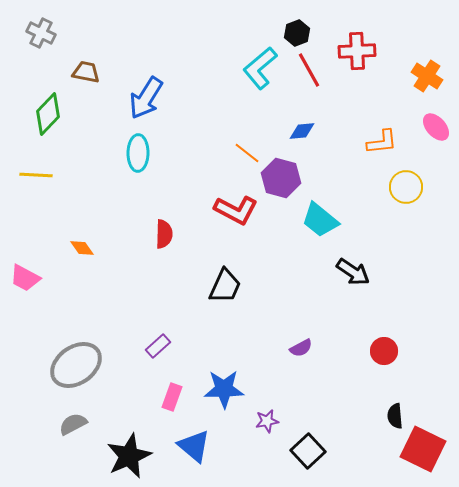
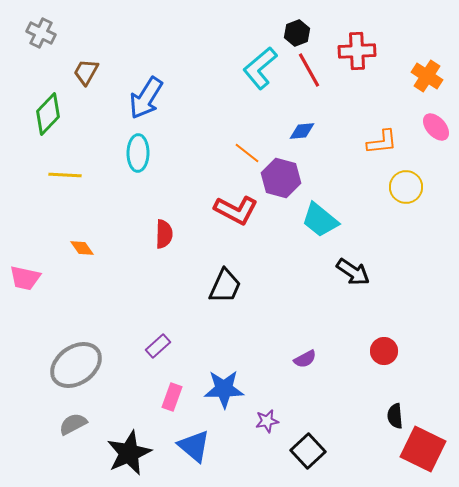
brown trapezoid: rotated 72 degrees counterclockwise
yellow line: moved 29 px right
pink trapezoid: rotated 16 degrees counterclockwise
purple semicircle: moved 4 px right, 11 px down
black star: moved 3 px up
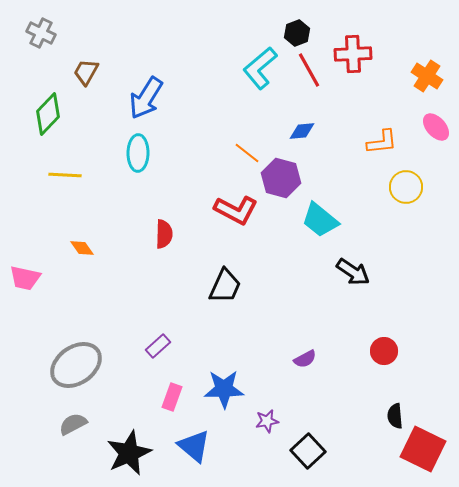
red cross: moved 4 px left, 3 px down
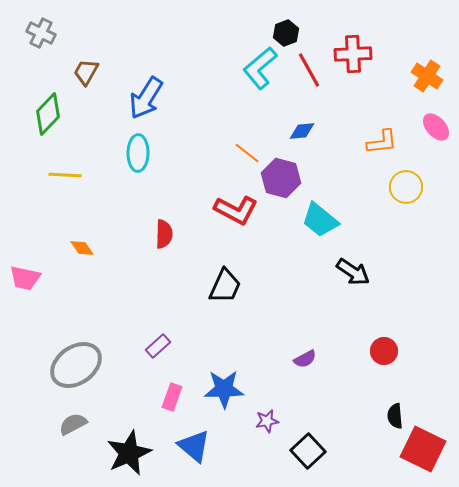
black hexagon: moved 11 px left
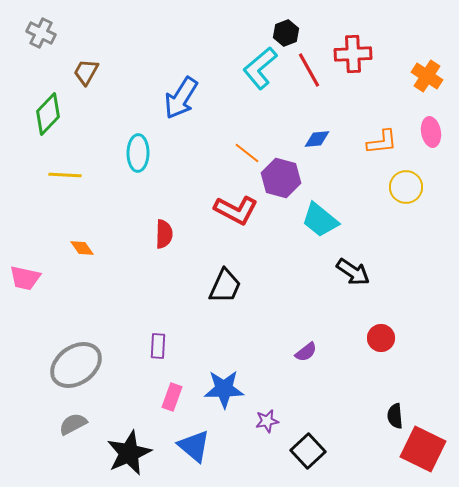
blue arrow: moved 35 px right
pink ellipse: moved 5 px left, 5 px down; rotated 32 degrees clockwise
blue diamond: moved 15 px right, 8 px down
purple rectangle: rotated 45 degrees counterclockwise
red circle: moved 3 px left, 13 px up
purple semicircle: moved 1 px right, 7 px up; rotated 10 degrees counterclockwise
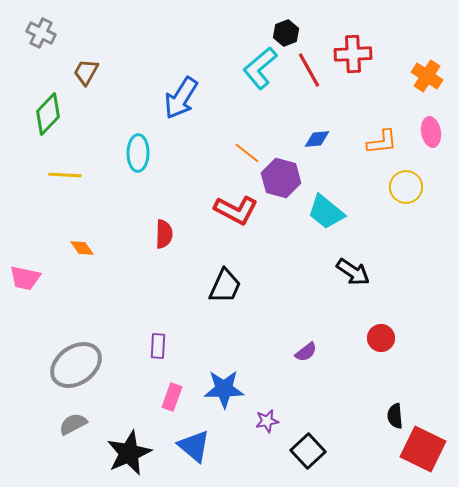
cyan trapezoid: moved 6 px right, 8 px up
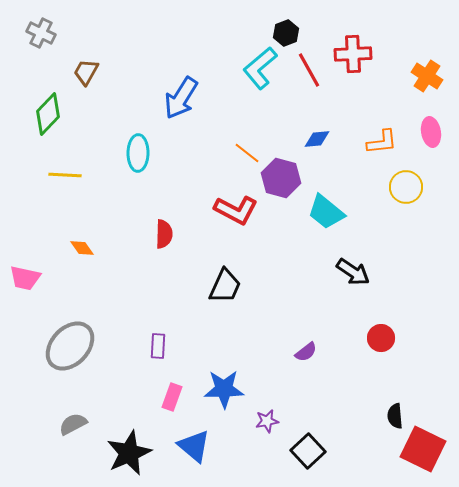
gray ellipse: moved 6 px left, 19 px up; rotated 12 degrees counterclockwise
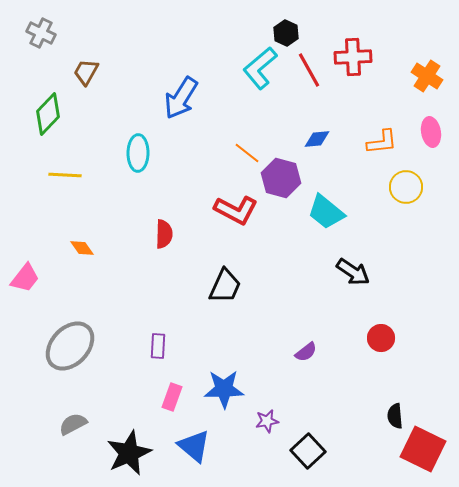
black hexagon: rotated 15 degrees counterclockwise
red cross: moved 3 px down
pink trapezoid: rotated 64 degrees counterclockwise
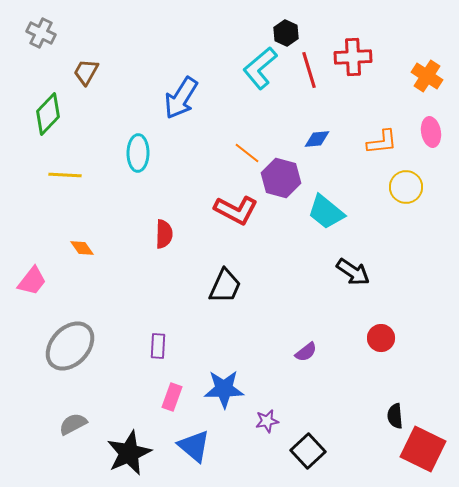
red line: rotated 12 degrees clockwise
pink trapezoid: moved 7 px right, 3 px down
